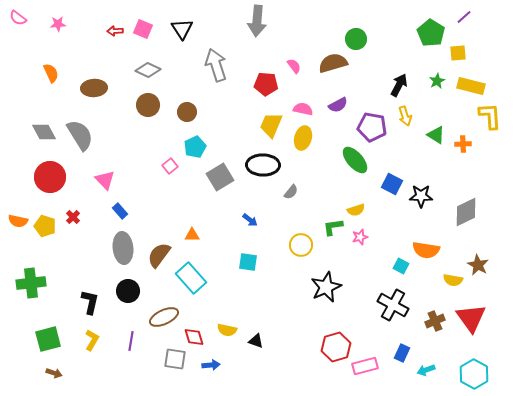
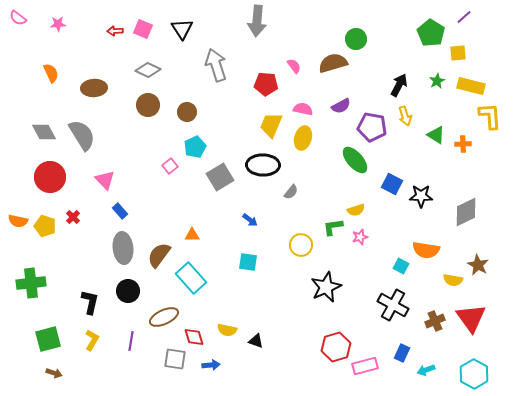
purple semicircle at (338, 105): moved 3 px right, 1 px down
gray semicircle at (80, 135): moved 2 px right
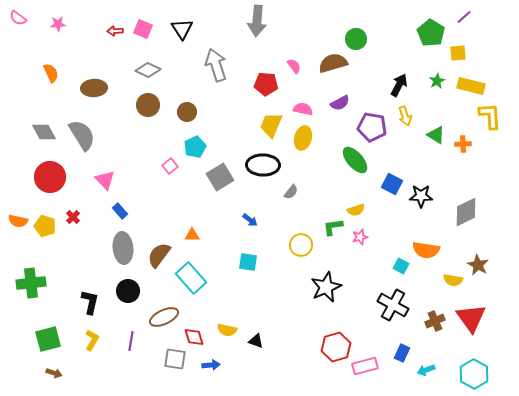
purple semicircle at (341, 106): moved 1 px left, 3 px up
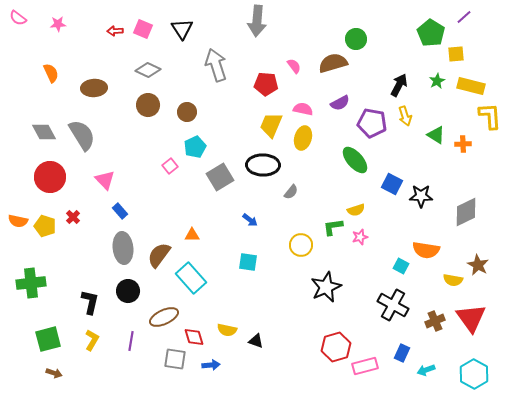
yellow square at (458, 53): moved 2 px left, 1 px down
purple pentagon at (372, 127): moved 4 px up
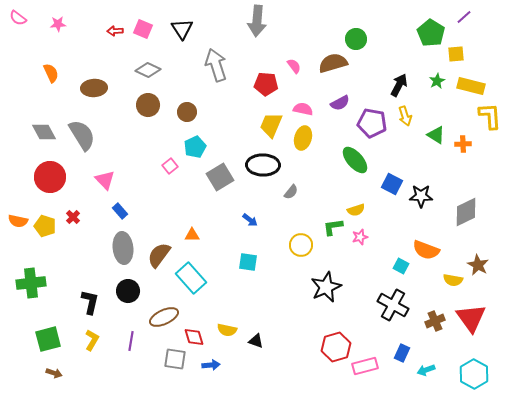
orange semicircle at (426, 250): rotated 12 degrees clockwise
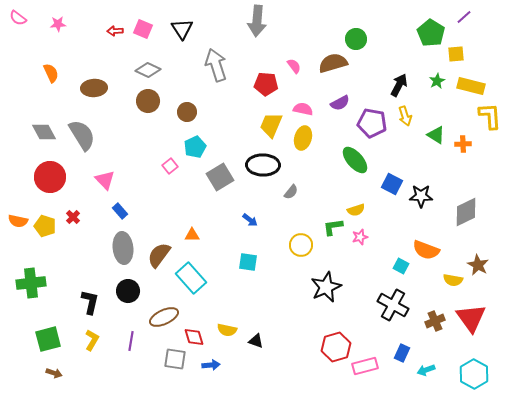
brown circle at (148, 105): moved 4 px up
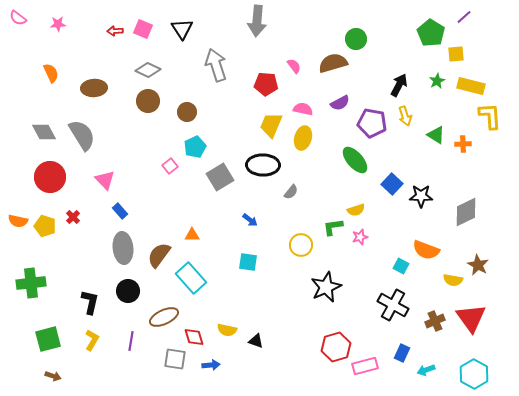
blue square at (392, 184): rotated 15 degrees clockwise
brown arrow at (54, 373): moved 1 px left, 3 px down
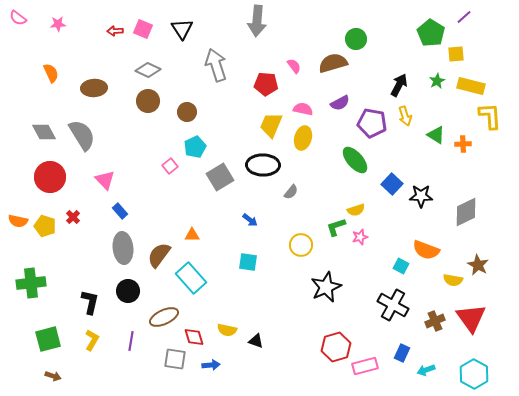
green L-shape at (333, 227): moved 3 px right; rotated 10 degrees counterclockwise
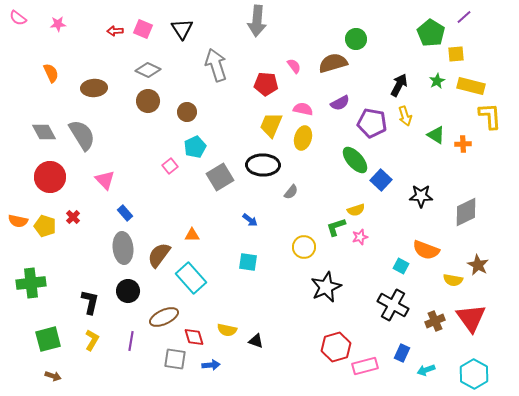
blue square at (392, 184): moved 11 px left, 4 px up
blue rectangle at (120, 211): moved 5 px right, 2 px down
yellow circle at (301, 245): moved 3 px right, 2 px down
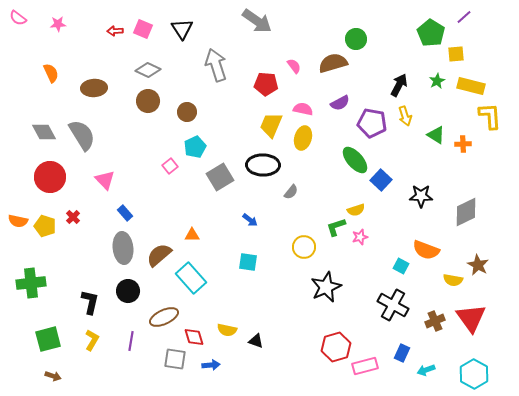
gray arrow at (257, 21): rotated 60 degrees counterclockwise
brown semicircle at (159, 255): rotated 12 degrees clockwise
